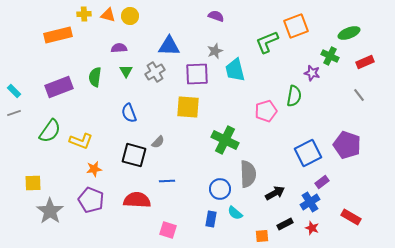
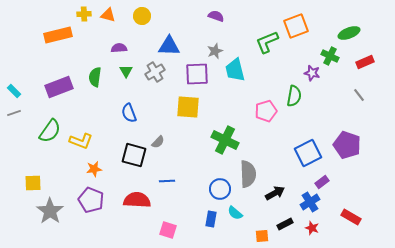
yellow circle at (130, 16): moved 12 px right
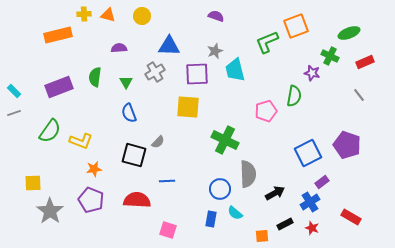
green triangle at (126, 71): moved 11 px down
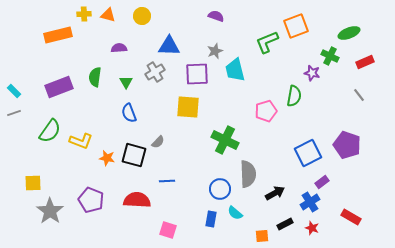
orange star at (94, 169): moved 13 px right, 11 px up; rotated 21 degrees clockwise
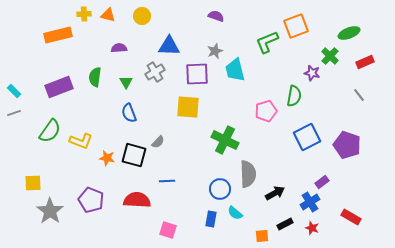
green cross at (330, 56): rotated 18 degrees clockwise
blue square at (308, 153): moved 1 px left, 16 px up
